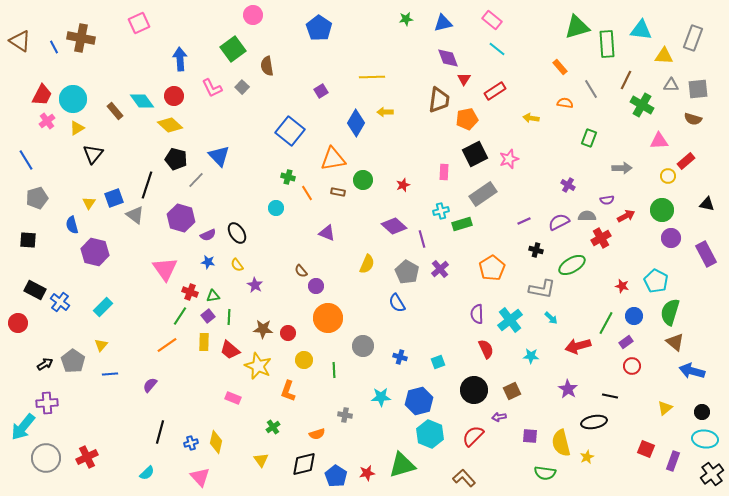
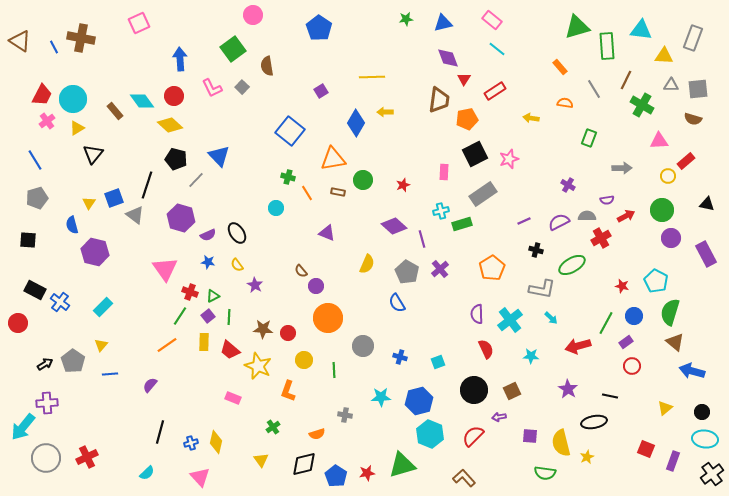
green rectangle at (607, 44): moved 2 px down
gray line at (591, 89): moved 3 px right
blue line at (26, 160): moved 9 px right
green triangle at (213, 296): rotated 16 degrees counterclockwise
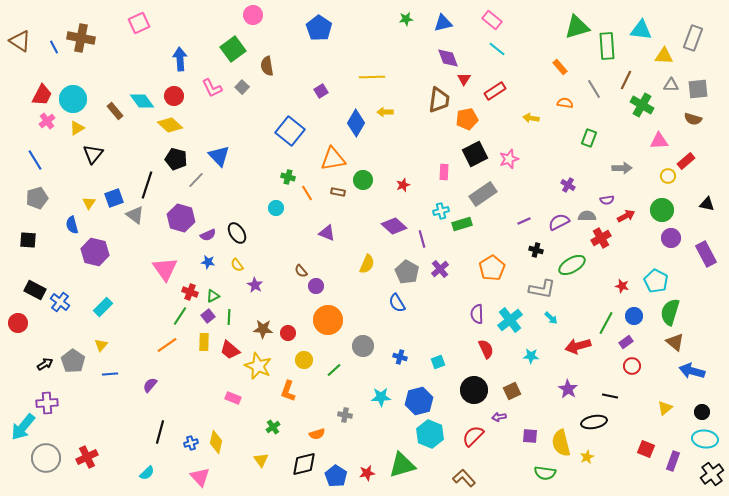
orange circle at (328, 318): moved 2 px down
green line at (334, 370): rotated 49 degrees clockwise
